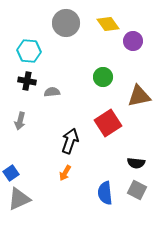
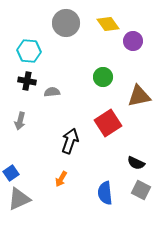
black semicircle: rotated 18 degrees clockwise
orange arrow: moved 4 px left, 6 px down
gray square: moved 4 px right
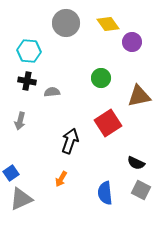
purple circle: moved 1 px left, 1 px down
green circle: moved 2 px left, 1 px down
gray triangle: moved 2 px right
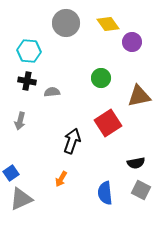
black arrow: moved 2 px right
black semicircle: rotated 36 degrees counterclockwise
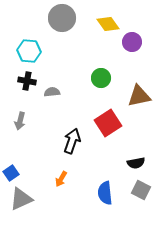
gray circle: moved 4 px left, 5 px up
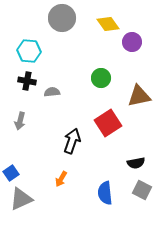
gray square: moved 1 px right
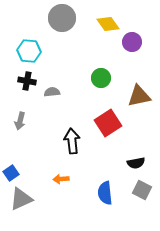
black arrow: rotated 25 degrees counterclockwise
orange arrow: rotated 56 degrees clockwise
